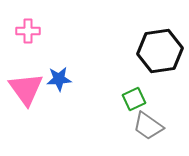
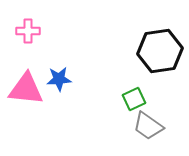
pink triangle: rotated 48 degrees counterclockwise
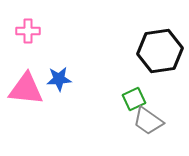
gray trapezoid: moved 5 px up
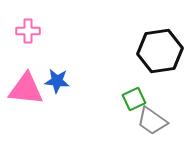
blue star: moved 2 px left, 2 px down; rotated 10 degrees clockwise
gray trapezoid: moved 4 px right
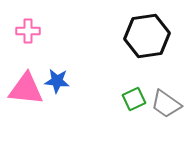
black hexagon: moved 13 px left, 15 px up
gray trapezoid: moved 14 px right, 17 px up
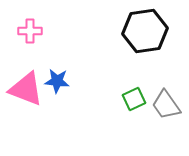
pink cross: moved 2 px right
black hexagon: moved 2 px left, 5 px up
pink triangle: rotated 15 degrees clockwise
gray trapezoid: moved 1 px down; rotated 20 degrees clockwise
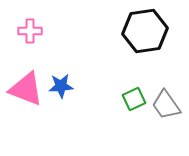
blue star: moved 4 px right, 5 px down; rotated 10 degrees counterclockwise
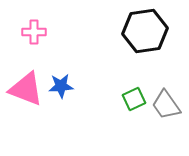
pink cross: moved 4 px right, 1 px down
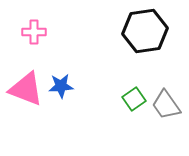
green square: rotated 10 degrees counterclockwise
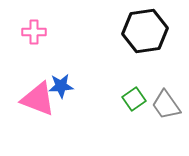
pink triangle: moved 12 px right, 10 px down
